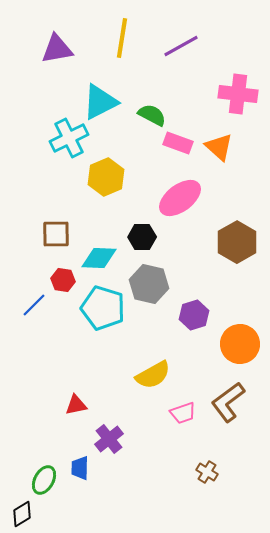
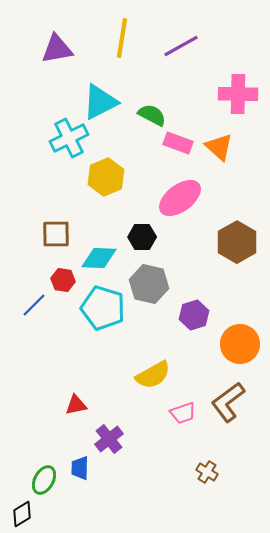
pink cross: rotated 6 degrees counterclockwise
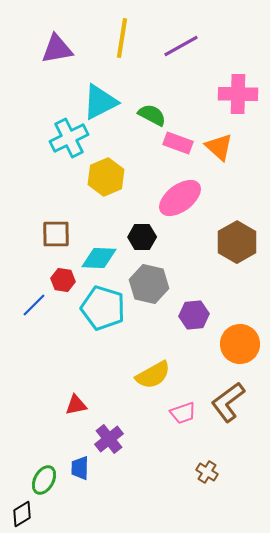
purple hexagon: rotated 12 degrees clockwise
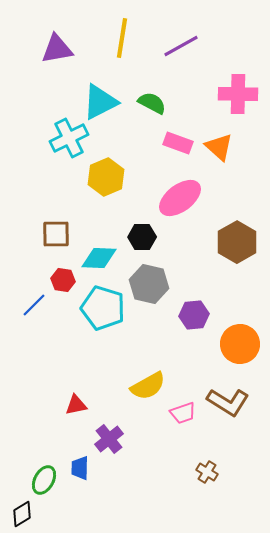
green semicircle: moved 12 px up
yellow semicircle: moved 5 px left, 11 px down
brown L-shape: rotated 111 degrees counterclockwise
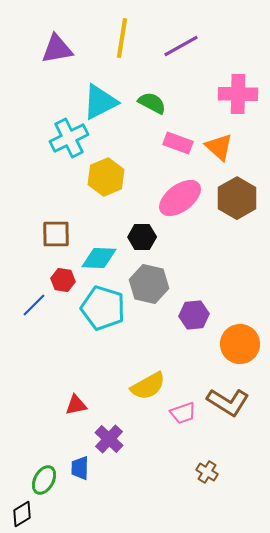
brown hexagon: moved 44 px up
purple cross: rotated 8 degrees counterclockwise
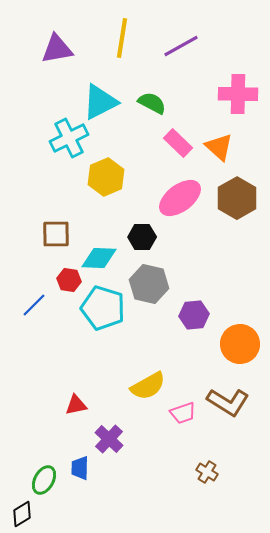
pink rectangle: rotated 24 degrees clockwise
red hexagon: moved 6 px right
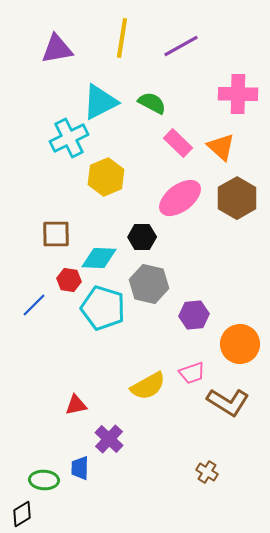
orange triangle: moved 2 px right
pink trapezoid: moved 9 px right, 40 px up
green ellipse: rotated 64 degrees clockwise
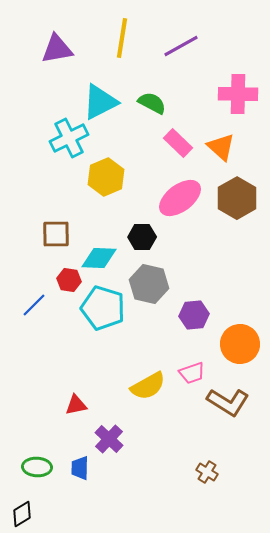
green ellipse: moved 7 px left, 13 px up
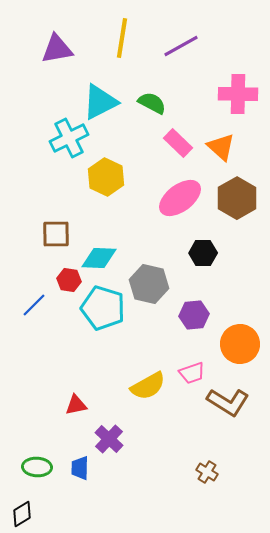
yellow hexagon: rotated 12 degrees counterclockwise
black hexagon: moved 61 px right, 16 px down
